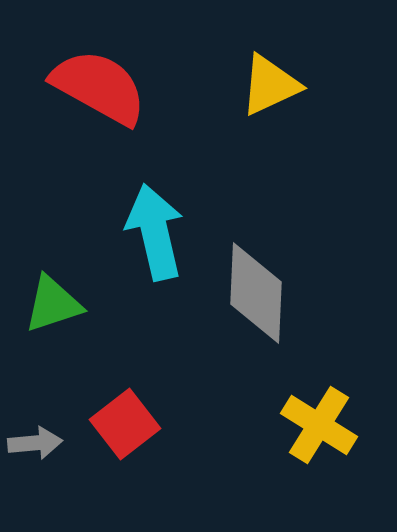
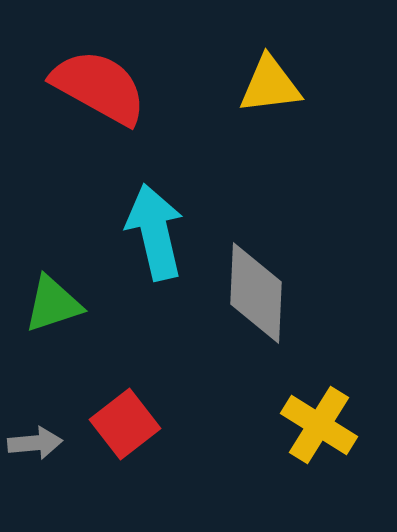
yellow triangle: rotated 18 degrees clockwise
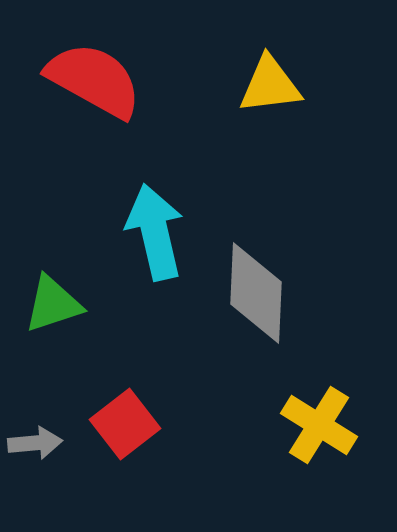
red semicircle: moved 5 px left, 7 px up
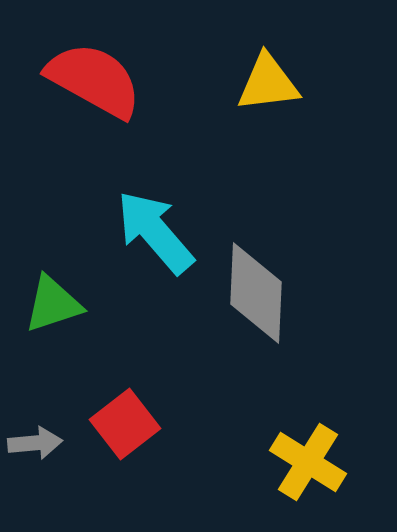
yellow triangle: moved 2 px left, 2 px up
cyan arrow: rotated 28 degrees counterclockwise
yellow cross: moved 11 px left, 37 px down
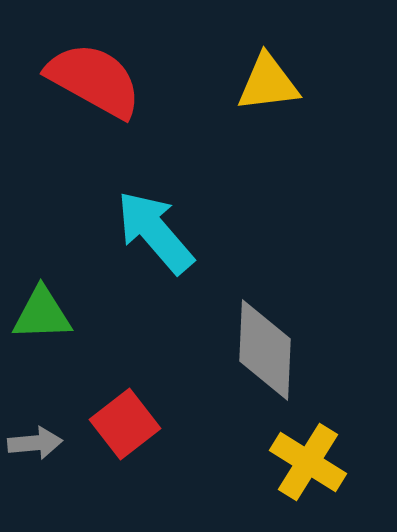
gray diamond: moved 9 px right, 57 px down
green triangle: moved 11 px left, 10 px down; rotated 16 degrees clockwise
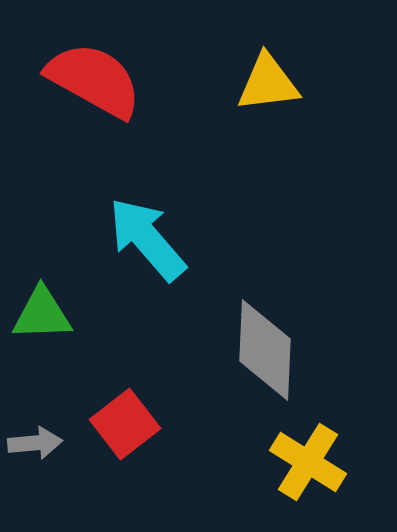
cyan arrow: moved 8 px left, 7 px down
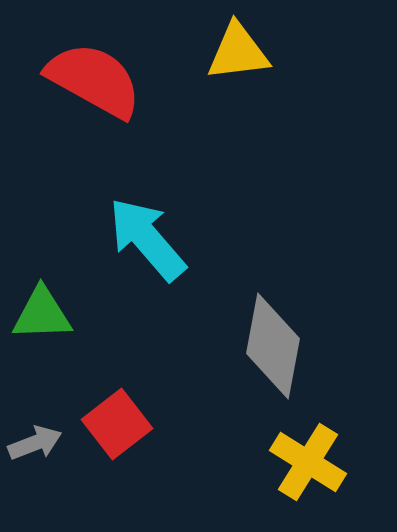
yellow triangle: moved 30 px left, 31 px up
gray diamond: moved 8 px right, 4 px up; rotated 8 degrees clockwise
red square: moved 8 px left
gray arrow: rotated 16 degrees counterclockwise
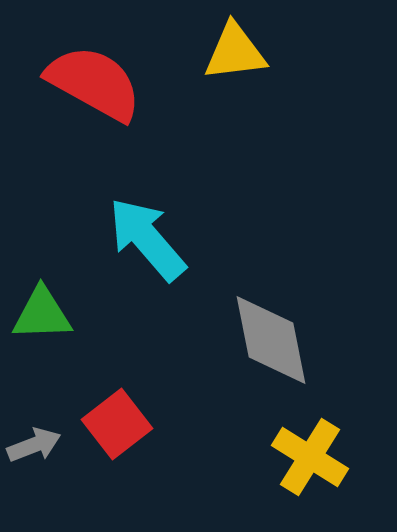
yellow triangle: moved 3 px left
red semicircle: moved 3 px down
gray diamond: moved 2 px left, 6 px up; rotated 22 degrees counterclockwise
gray arrow: moved 1 px left, 2 px down
yellow cross: moved 2 px right, 5 px up
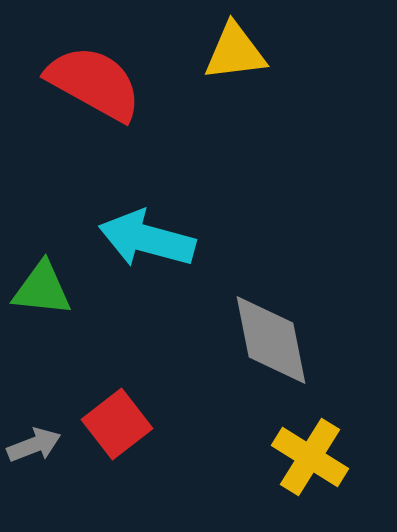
cyan arrow: rotated 34 degrees counterclockwise
green triangle: moved 25 px up; rotated 8 degrees clockwise
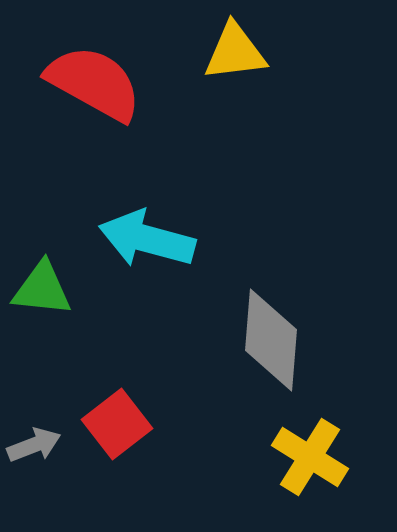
gray diamond: rotated 16 degrees clockwise
